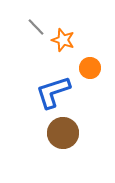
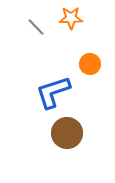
orange star: moved 8 px right, 22 px up; rotated 20 degrees counterclockwise
orange circle: moved 4 px up
brown circle: moved 4 px right
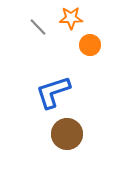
gray line: moved 2 px right
orange circle: moved 19 px up
brown circle: moved 1 px down
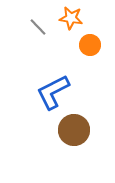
orange star: rotated 10 degrees clockwise
blue L-shape: rotated 9 degrees counterclockwise
brown circle: moved 7 px right, 4 px up
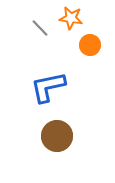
gray line: moved 2 px right, 1 px down
blue L-shape: moved 5 px left, 5 px up; rotated 15 degrees clockwise
brown circle: moved 17 px left, 6 px down
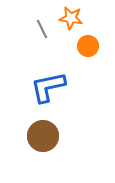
gray line: moved 2 px right, 1 px down; rotated 18 degrees clockwise
orange circle: moved 2 px left, 1 px down
brown circle: moved 14 px left
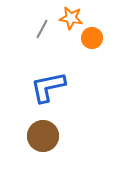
gray line: rotated 54 degrees clockwise
orange circle: moved 4 px right, 8 px up
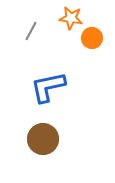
gray line: moved 11 px left, 2 px down
brown circle: moved 3 px down
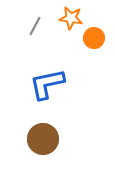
gray line: moved 4 px right, 5 px up
orange circle: moved 2 px right
blue L-shape: moved 1 px left, 3 px up
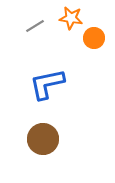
gray line: rotated 30 degrees clockwise
